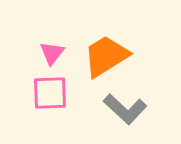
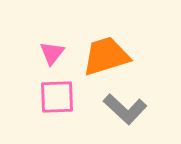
orange trapezoid: rotated 15 degrees clockwise
pink square: moved 7 px right, 4 px down
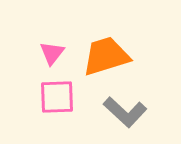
gray L-shape: moved 3 px down
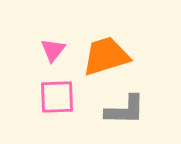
pink triangle: moved 1 px right, 3 px up
gray L-shape: moved 2 px up; rotated 42 degrees counterclockwise
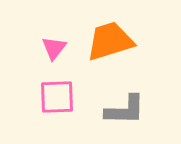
pink triangle: moved 1 px right, 2 px up
orange trapezoid: moved 4 px right, 15 px up
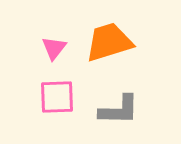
orange trapezoid: moved 1 px left, 1 px down
gray L-shape: moved 6 px left
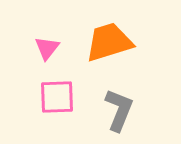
pink triangle: moved 7 px left
gray L-shape: rotated 69 degrees counterclockwise
